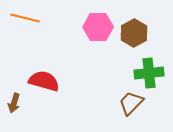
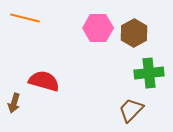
pink hexagon: moved 1 px down
brown trapezoid: moved 7 px down
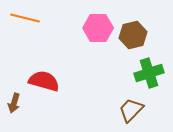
brown hexagon: moved 1 px left, 2 px down; rotated 16 degrees clockwise
green cross: rotated 12 degrees counterclockwise
